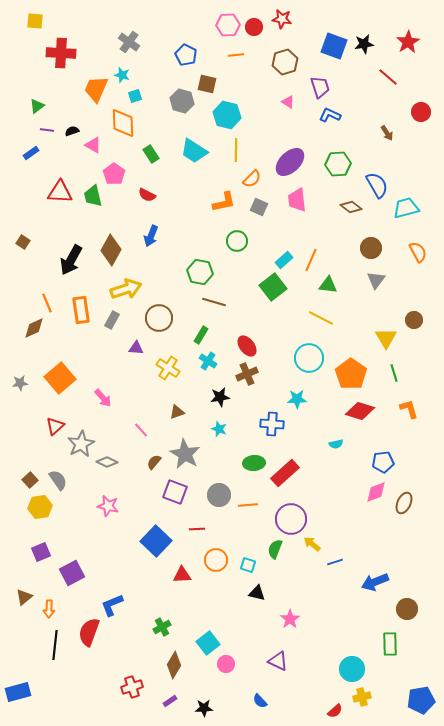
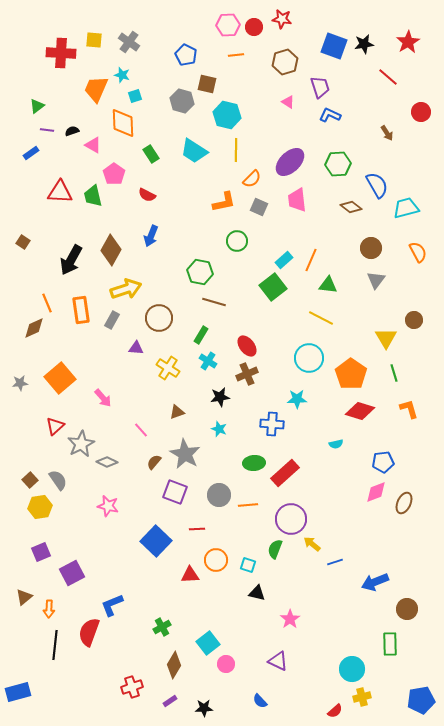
yellow square at (35, 21): moved 59 px right, 19 px down
red triangle at (182, 575): moved 8 px right
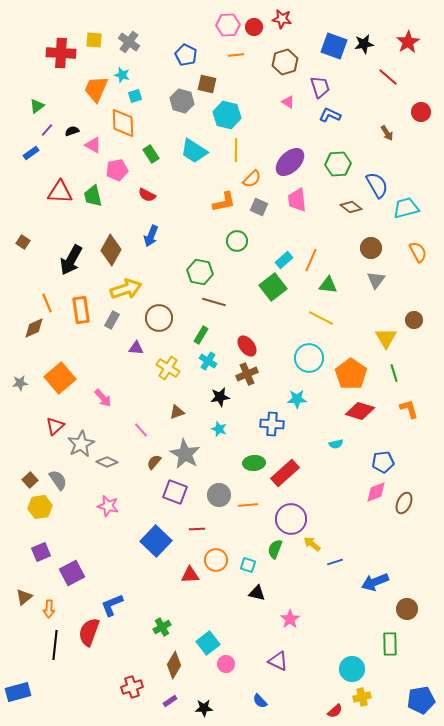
purple line at (47, 130): rotated 56 degrees counterclockwise
pink pentagon at (114, 174): moved 3 px right, 4 px up; rotated 25 degrees clockwise
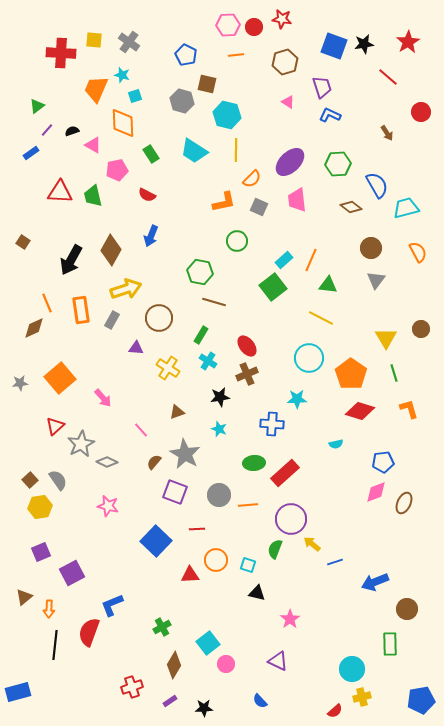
purple trapezoid at (320, 87): moved 2 px right
brown circle at (414, 320): moved 7 px right, 9 px down
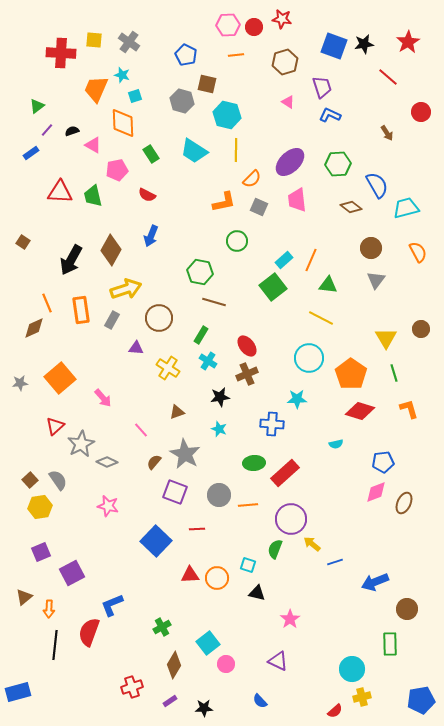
orange circle at (216, 560): moved 1 px right, 18 px down
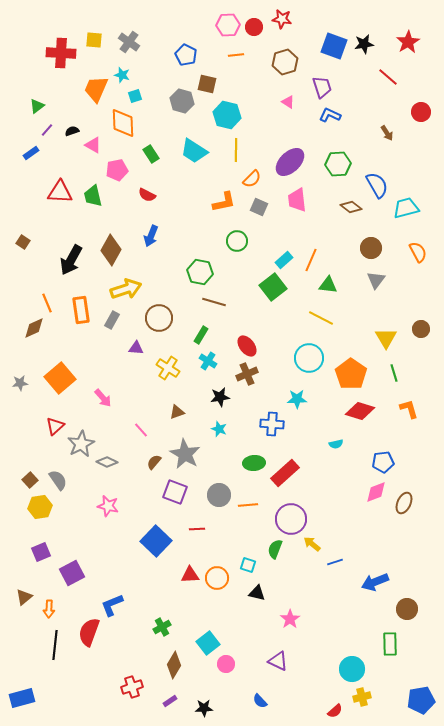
blue rectangle at (18, 692): moved 4 px right, 6 px down
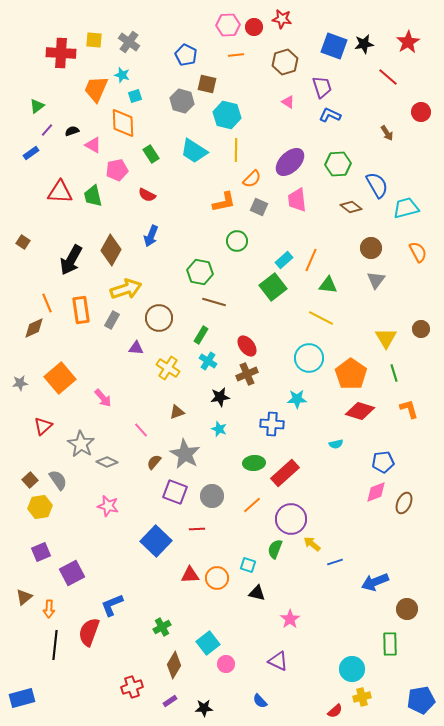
red triangle at (55, 426): moved 12 px left
gray star at (81, 444): rotated 12 degrees counterclockwise
gray circle at (219, 495): moved 7 px left, 1 px down
orange line at (248, 505): moved 4 px right; rotated 36 degrees counterclockwise
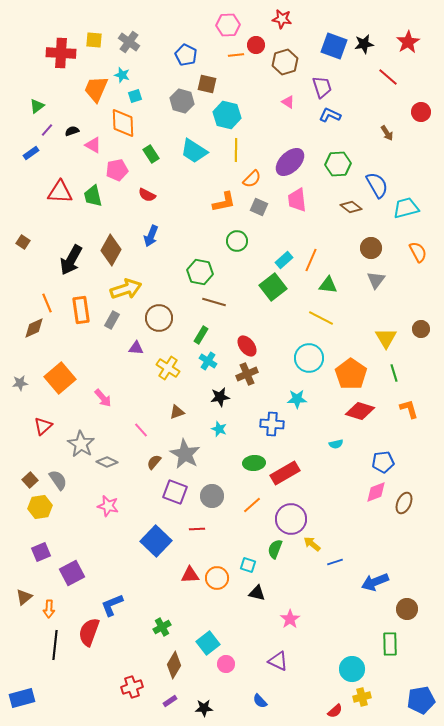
red circle at (254, 27): moved 2 px right, 18 px down
red rectangle at (285, 473): rotated 12 degrees clockwise
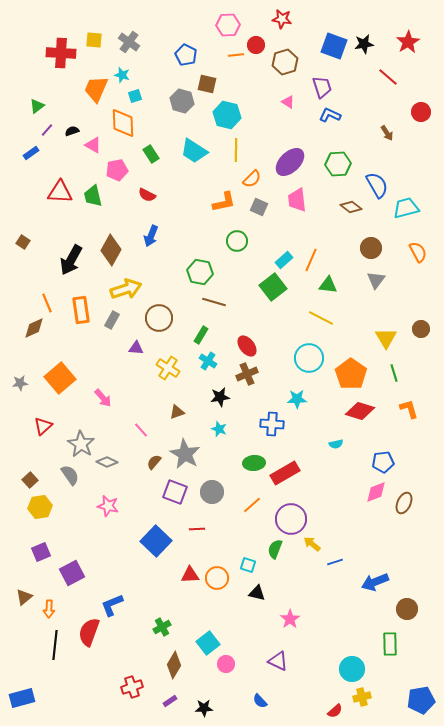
gray semicircle at (58, 480): moved 12 px right, 5 px up
gray circle at (212, 496): moved 4 px up
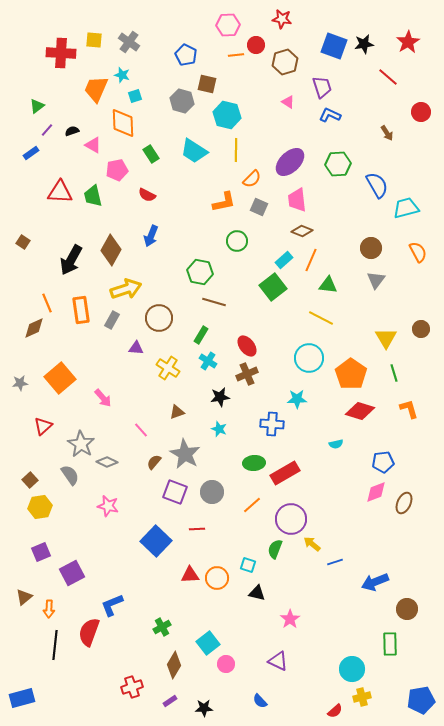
brown diamond at (351, 207): moved 49 px left, 24 px down; rotated 15 degrees counterclockwise
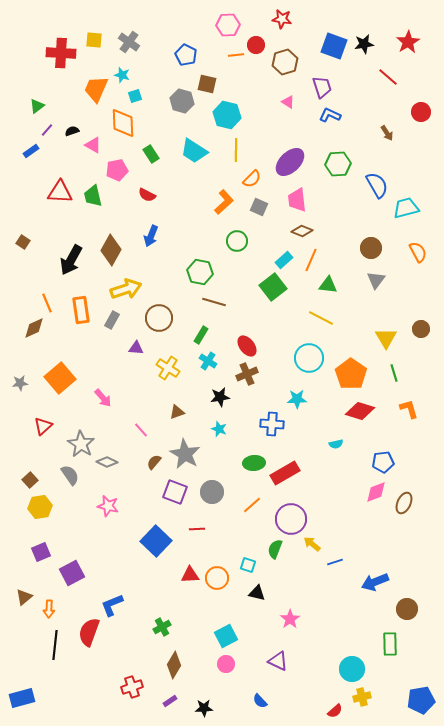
blue rectangle at (31, 153): moved 2 px up
orange L-shape at (224, 202): rotated 30 degrees counterclockwise
cyan square at (208, 643): moved 18 px right, 7 px up; rotated 10 degrees clockwise
